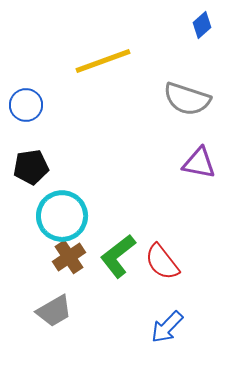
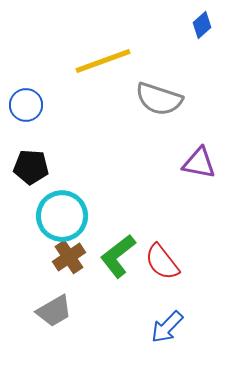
gray semicircle: moved 28 px left
black pentagon: rotated 12 degrees clockwise
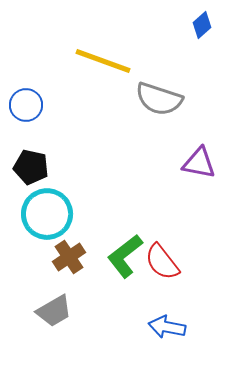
yellow line: rotated 40 degrees clockwise
black pentagon: rotated 8 degrees clockwise
cyan circle: moved 15 px left, 2 px up
green L-shape: moved 7 px right
blue arrow: rotated 57 degrees clockwise
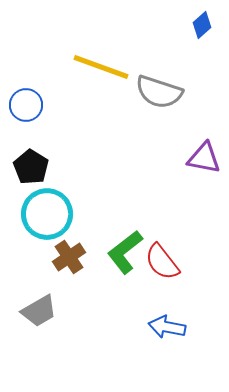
yellow line: moved 2 px left, 6 px down
gray semicircle: moved 7 px up
purple triangle: moved 5 px right, 5 px up
black pentagon: rotated 20 degrees clockwise
green L-shape: moved 4 px up
gray trapezoid: moved 15 px left
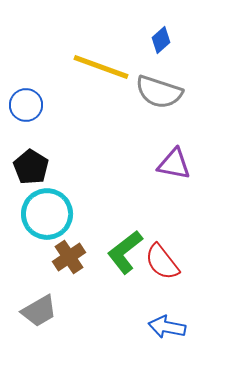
blue diamond: moved 41 px left, 15 px down
purple triangle: moved 30 px left, 6 px down
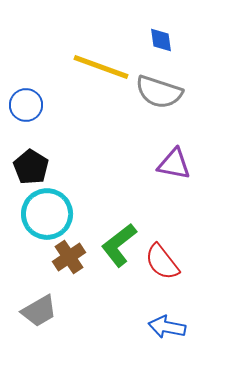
blue diamond: rotated 56 degrees counterclockwise
green L-shape: moved 6 px left, 7 px up
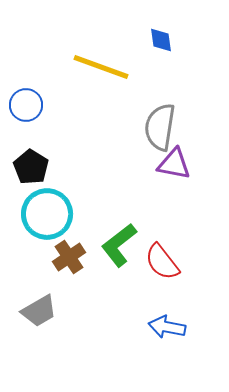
gray semicircle: moved 1 px right, 35 px down; rotated 81 degrees clockwise
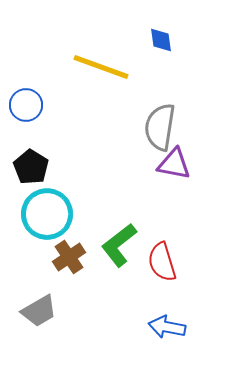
red semicircle: rotated 21 degrees clockwise
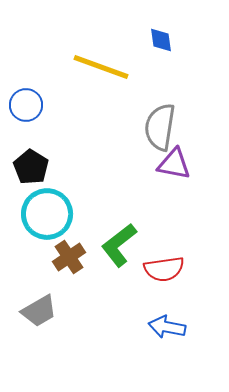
red semicircle: moved 2 px right, 7 px down; rotated 81 degrees counterclockwise
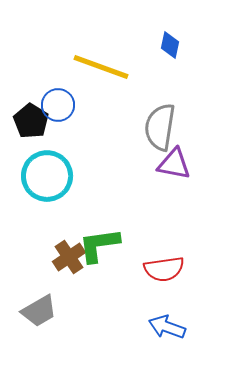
blue diamond: moved 9 px right, 5 px down; rotated 20 degrees clockwise
blue circle: moved 32 px right
black pentagon: moved 46 px up
cyan circle: moved 38 px up
green L-shape: moved 20 px left; rotated 30 degrees clockwise
blue arrow: rotated 9 degrees clockwise
